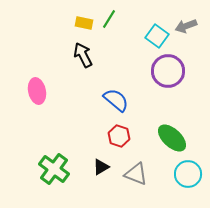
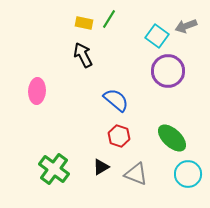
pink ellipse: rotated 15 degrees clockwise
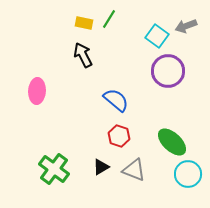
green ellipse: moved 4 px down
gray triangle: moved 2 px left, 4 px up
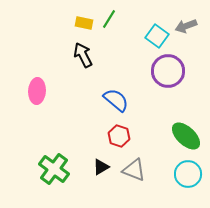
green ellipse: moved 14 px right, 6 px up
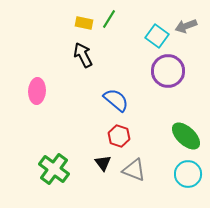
black triangle: moved 2 px right, 4 px up; rotated 36 degrees counterclockwise
